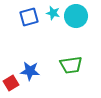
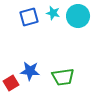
cyan circle: moved 2 px right
green trapezoid: moved 8 px left, 12 px down
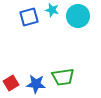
cyan star: moved 1 px left, 3 px up
blue star: moved 6 px right, 13 px down
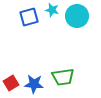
cyan circle: moved 1 px left
blue star: moved 2 px left
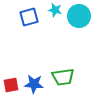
cyan star: moved 3 px right
cyan circle: moved 2 px right
red square: moved 2 px down; rotated 21 degrees clockwise
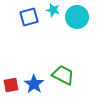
cyan star: moved 2 px left
cyan circle: moved 2 px left, 1 px down
green trapezoid: moved 2 px up; rotated 145 degrees counterclockwise
blue star: rotated 30 degrees clockwise
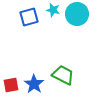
cyan circle: moved 3 px up
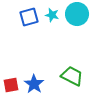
cyan star: moved 1 px left, 5 px down
green trapezoid: moved 9 px right, 1 px down
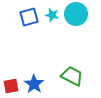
cyan circle: moved 1 px left
red square: moved 1 px down
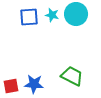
blue square: rotated 12 degrees clockwise
blue star: rotated 30 degrees counterclockwise
